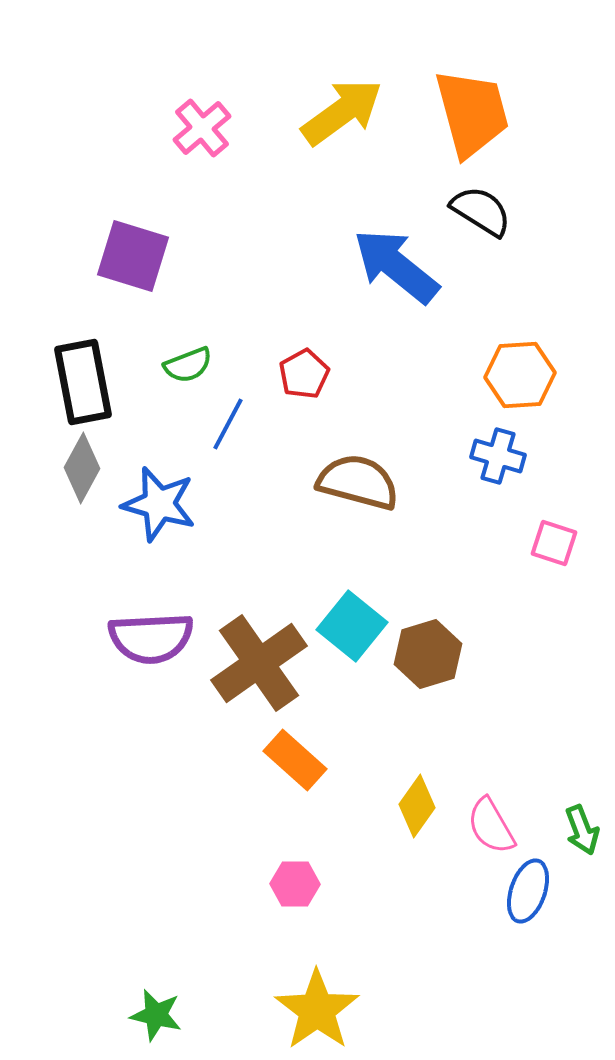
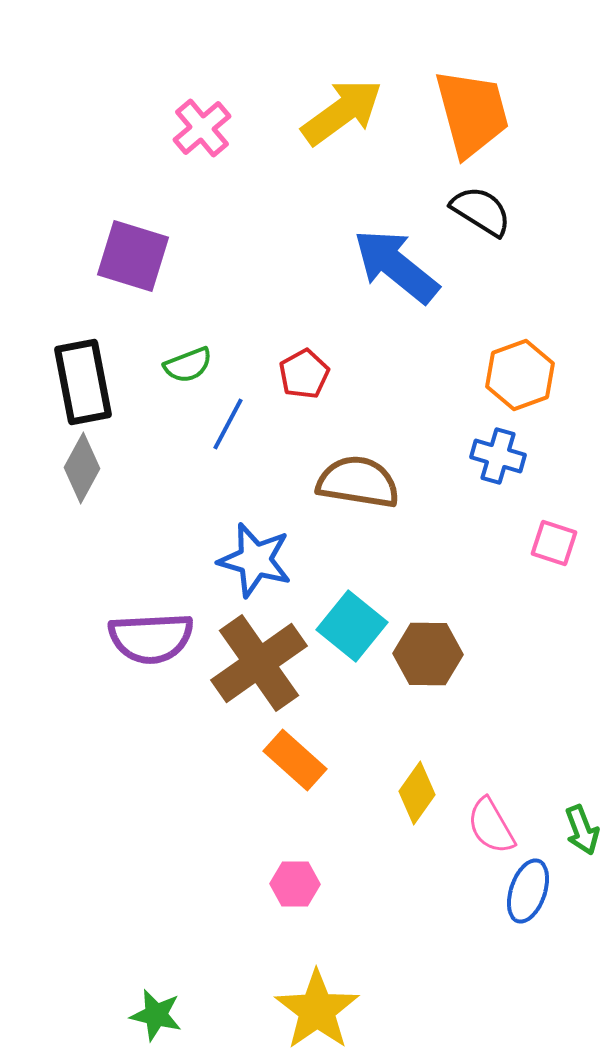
orange hexagon: rotated 16 degrees counterclockwise
brown semicircle: rotated 6 degrees counterclockwise
blue star: moved 96 px right, 56 px down
brown hexagon: rotated 18 degrees clockwise
yellow diamond: moved 13 px up
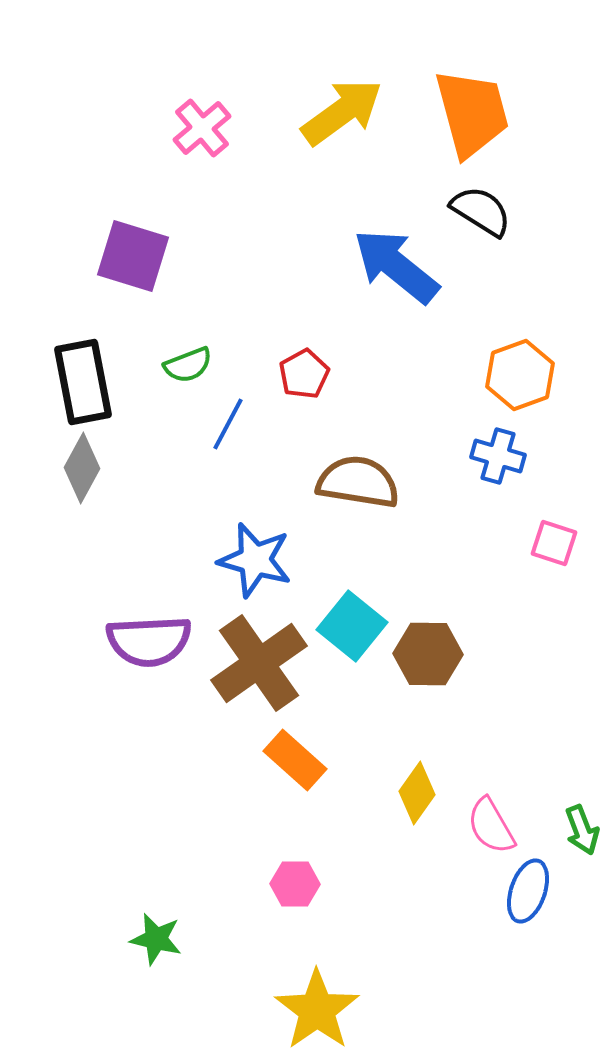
purple semicircle: moved 2 px left, 3 px down
green star: moved 76 px up
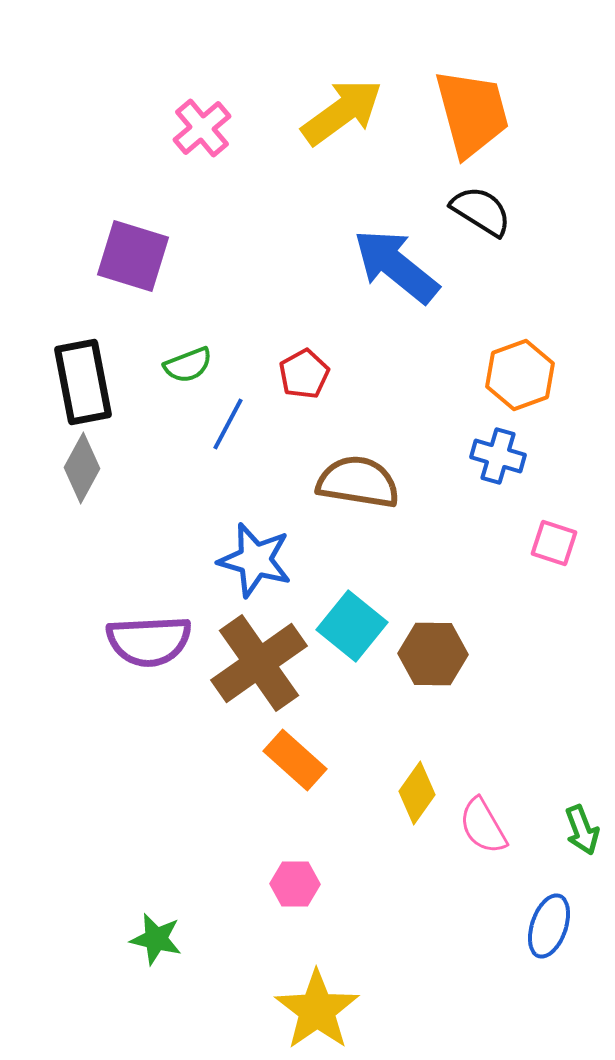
brown hexagon: moved 5 px right
pink semicircle: moved 8 px left
blue ellipse: moved 21 px right, 35 px down
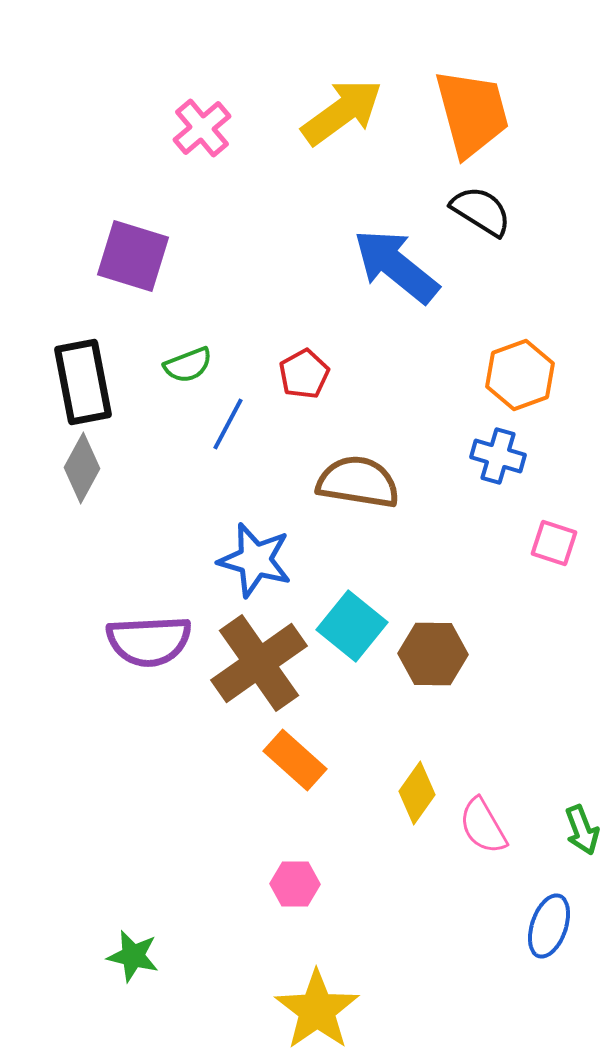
green star: moved 23 px left, 17 px down
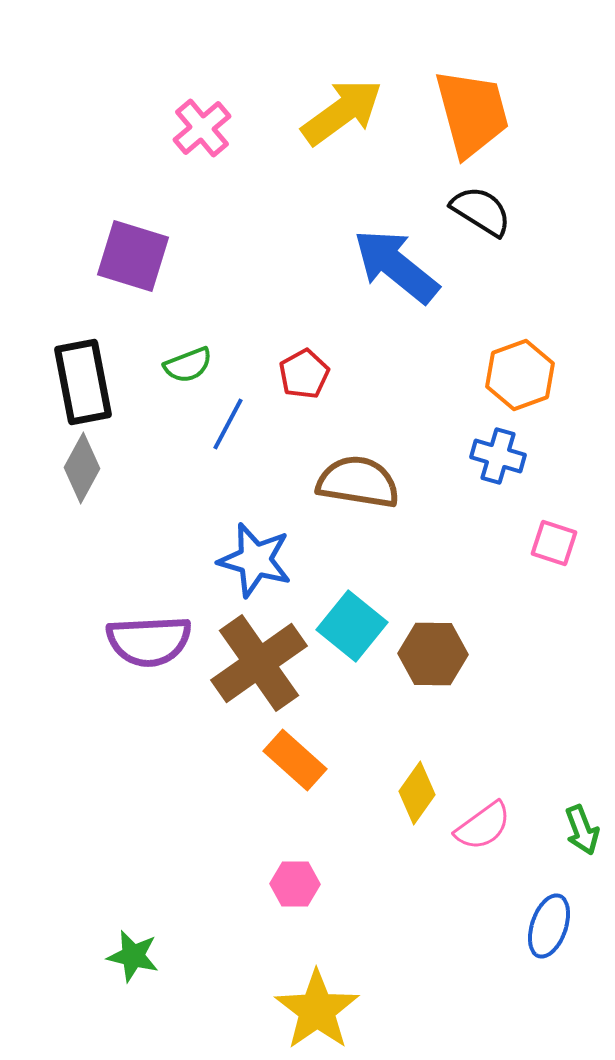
pink semicircle: rotated 96 degrees counterclockwise
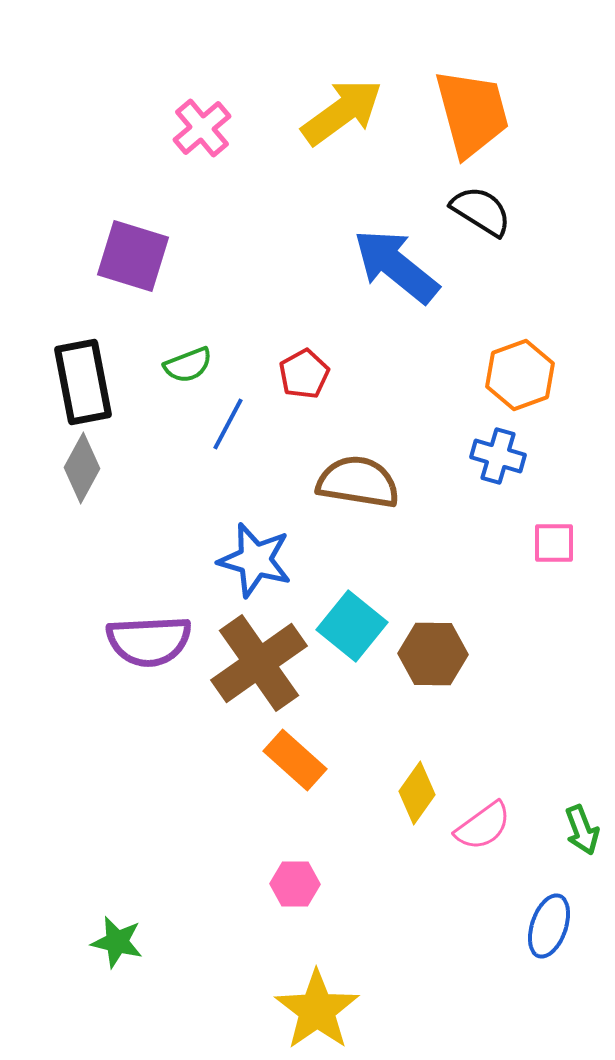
pink square: rotated 18 degrees counterclockwise
green star: moved 16 px left, 14 px up
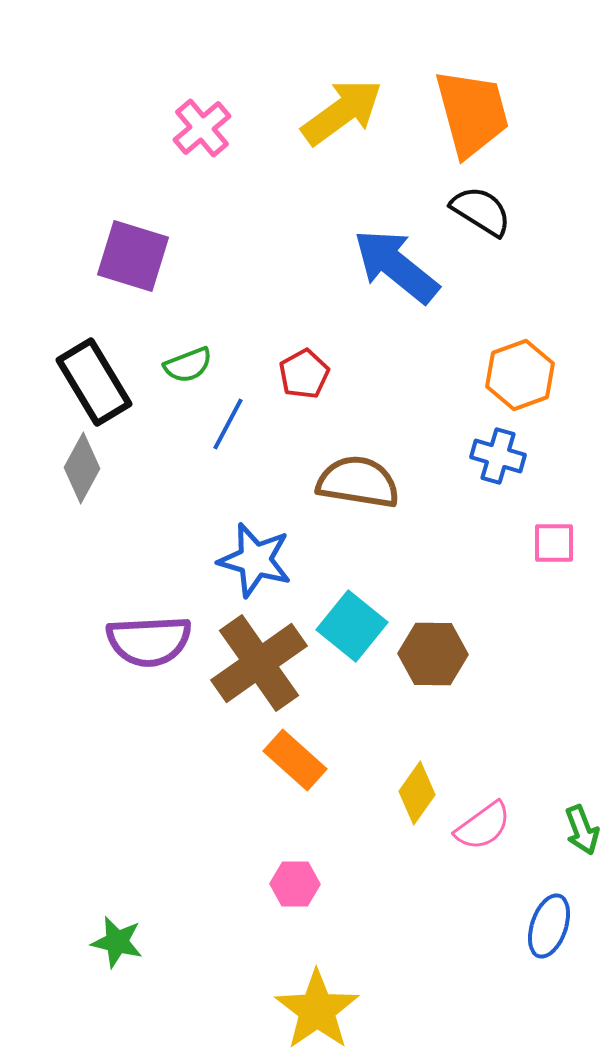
black rectangle: moved 11 px right; rotated 20 degrees counterclockwise
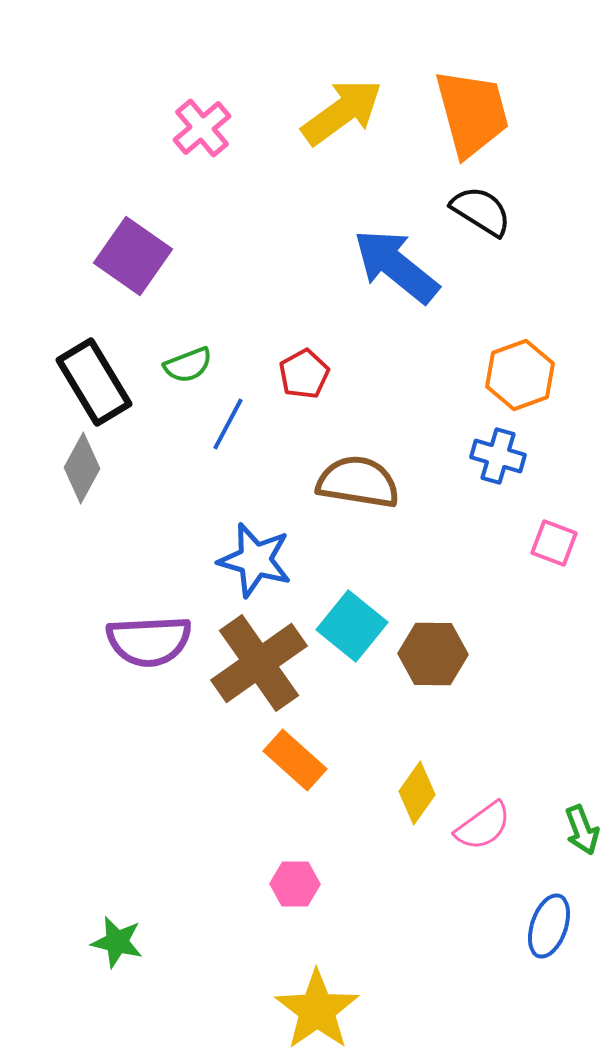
purple square: rotated 18 degrees clockwise
pink square: rotated 21 degrees clockwise
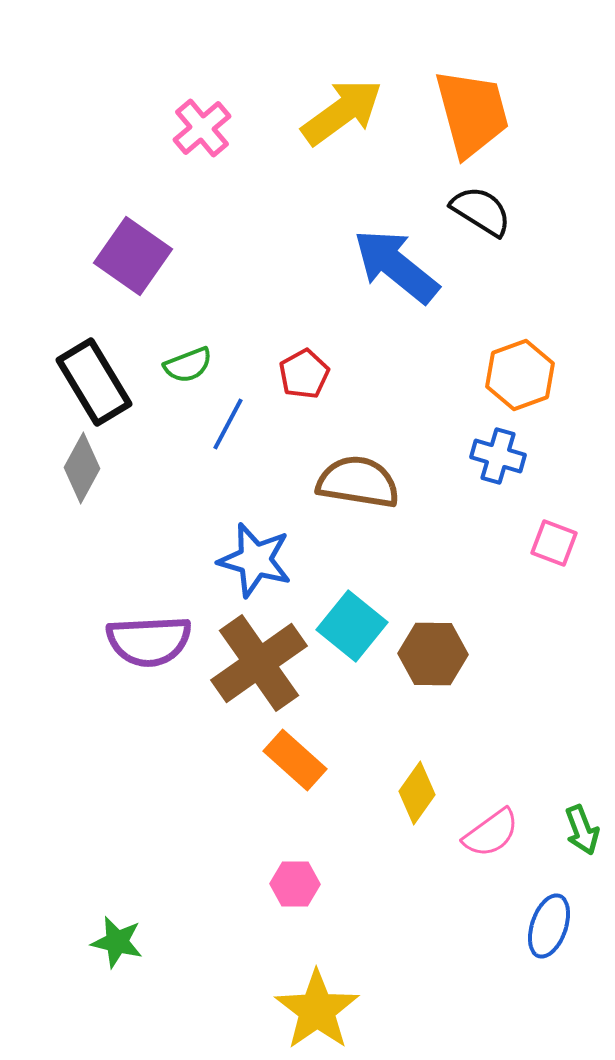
pink semicircle: moved 8 px right, 7 px down
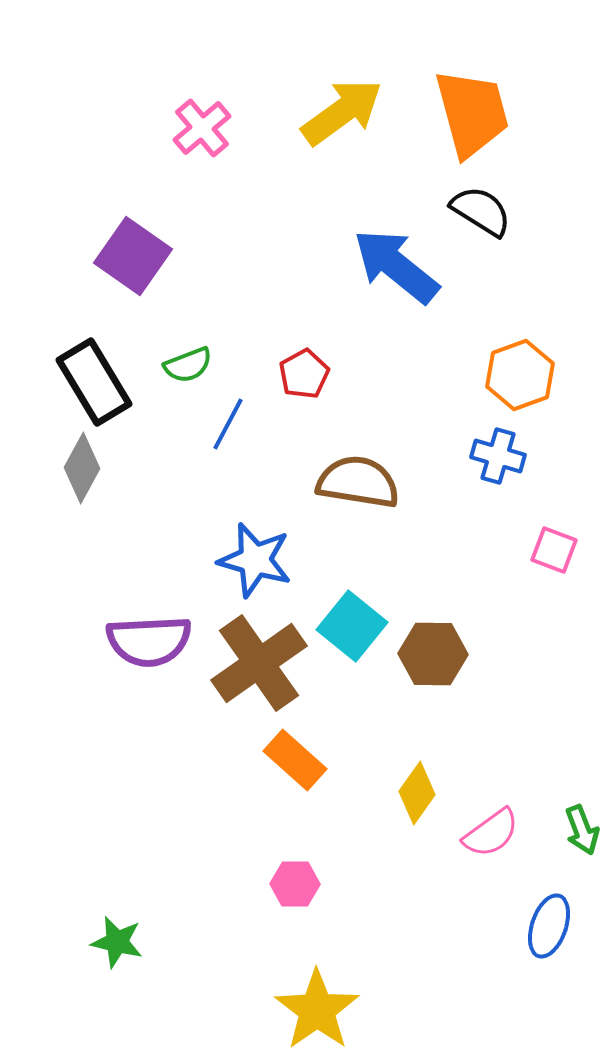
pink square: moved 7 px down
